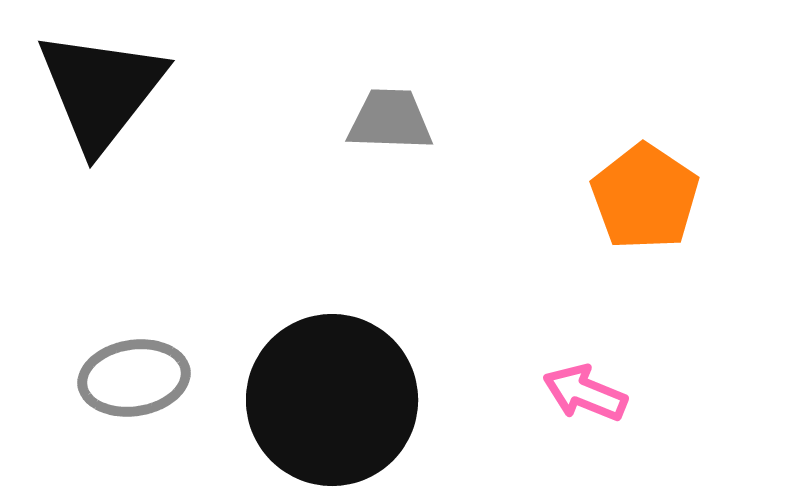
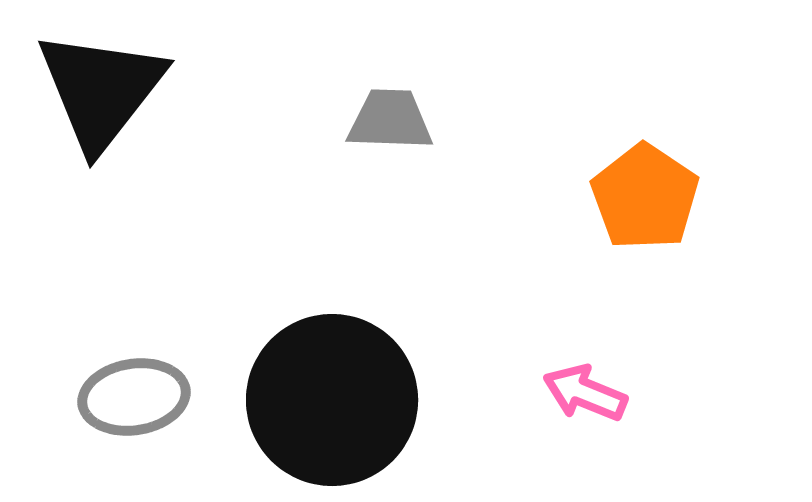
gray ellipse: moved 19 px down
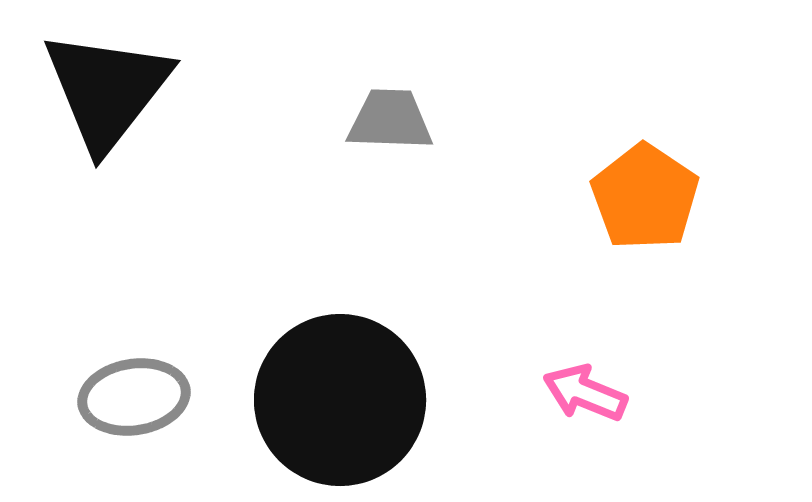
black triangle: moved 6 px right
black circle: moved 8 px right
